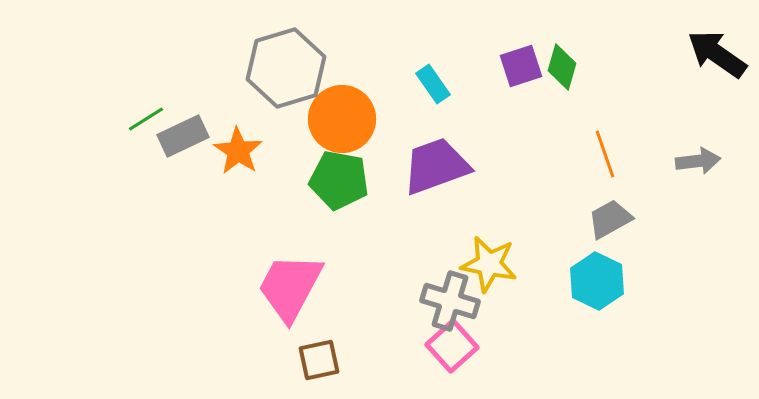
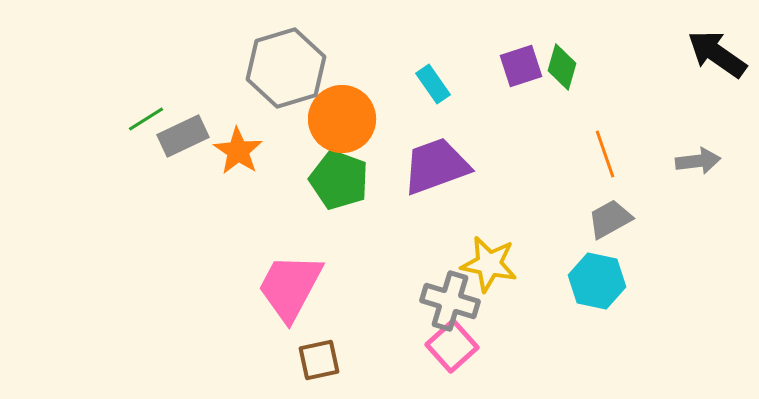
green pentagon: rotated 10 degrees clockwise
cyan hexagon: rotated 14 degrees counterclockwise
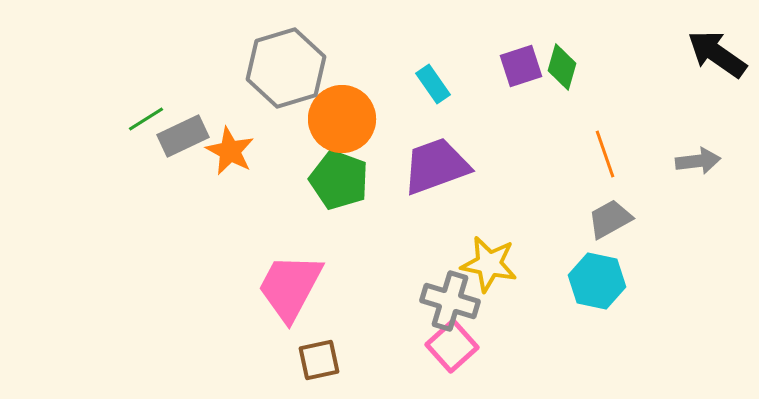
orange star: moved 8 px left; rotated 6 degrees counterclockwise
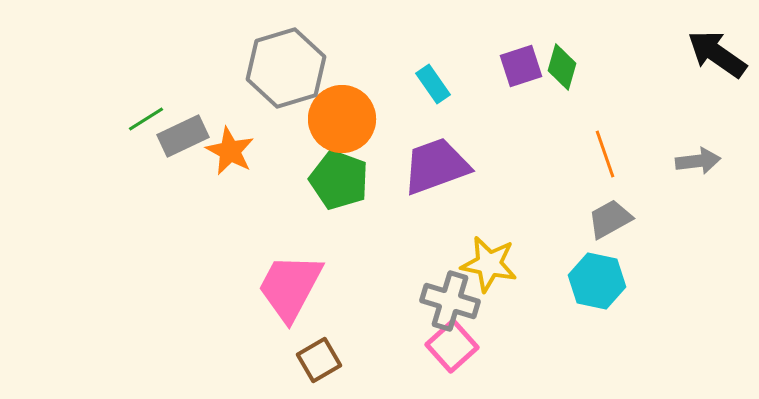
brown square: rotated 18 degrees counterclockwise
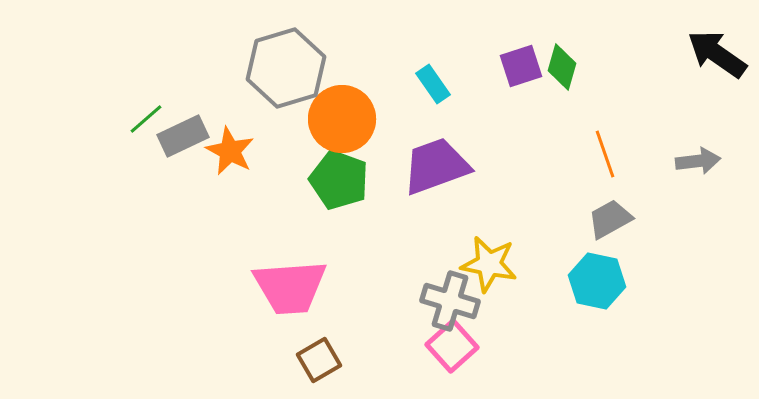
green line: rotated 9 degrees counterclockwise
pink trapezoid: rotated 122 degrees counterclockwise
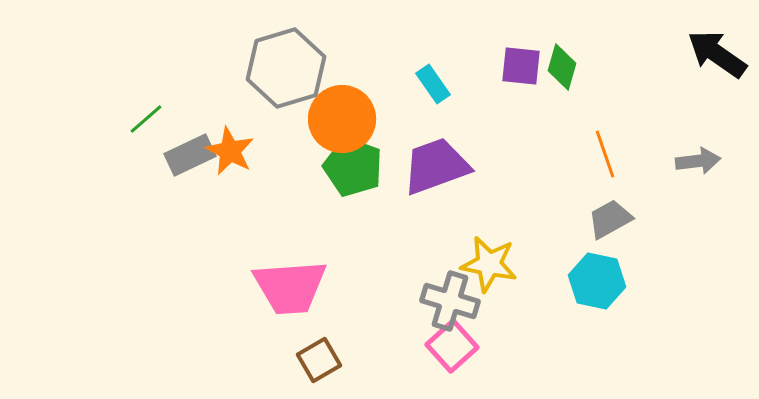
purple square: rotated 24 degrees clockwise
gray rectangle: moved 7 px right, 19 px down
green pentagon: moved 14 px right, 13 px up
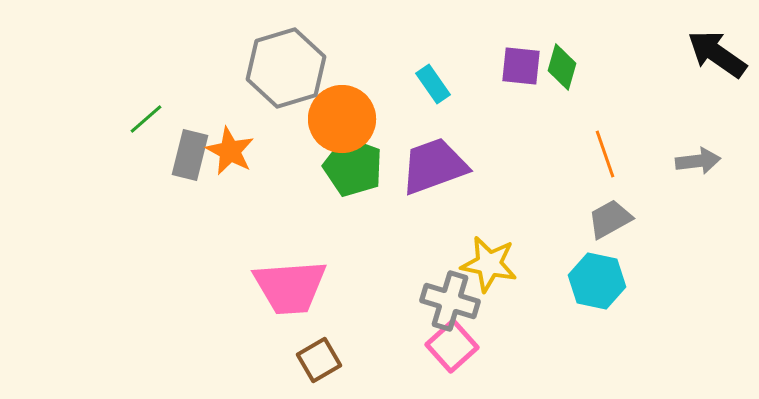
gray rectangle: rotated 51 degrees counterclockwise
purple trapezoid: moved 2 px left
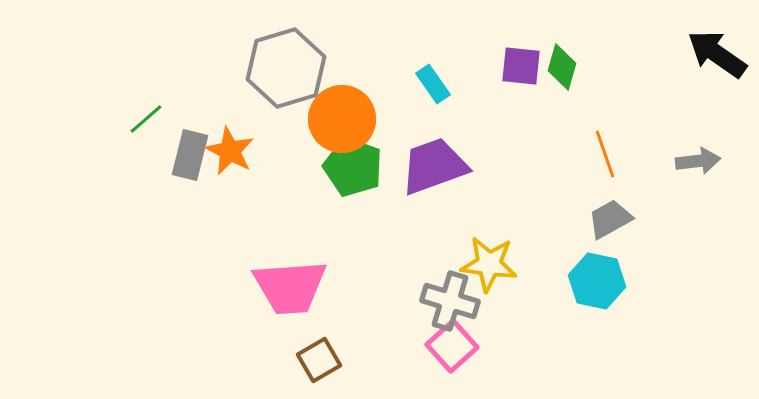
yellow star: rotated 4 degrees counterclockwise
